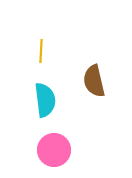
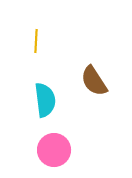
yellow line: moved 5 px left, 10 px up
brown semicircle: rotated 20 degrees counterclockwise
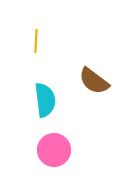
brown semicircle: rotated 20 degrees counterclockwise
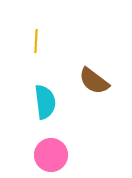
cyan semicircle: moved 2 px down
pink circle: moved 3 px left, 5 px down
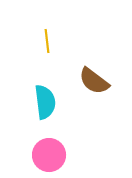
yellow line: moved 11 px right; rotated 10 degrees counterclockwise
pink circle: moved 2 px left
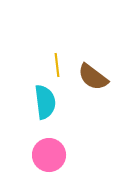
yellow line: moved 10 px right, 24 px down
brown semicircle: moved 1 px left, 4 px up
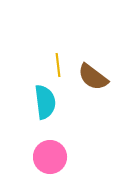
yellow line: moved 1 px right
pink circle: moved 1 px right, 2 px down
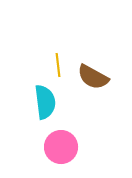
brown semicircle: rotated 8 degrees counterclockwise
pink circle: moved 11 px right, 10 px up
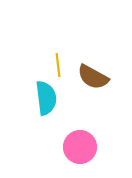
cyan semicircle: moved 1 px right, 4 px up
pink circle: moved 19 px right
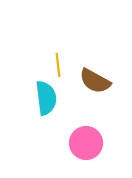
brown semicircle: moved 2 px right, 4 px down
pink circle: moved 6 px right, 4 px up
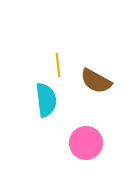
brown semicircle: moved 1 px right
cyan semicircle: moved 2 px down
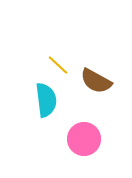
yellow line: rotated 40 degrees counterclockwise
pink circle: moved 2 px left, 4 px up
